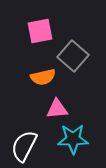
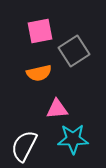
gray square: moved 1 px right, 5 px up; rotated 16 degrees clockwise
orange semicircle: moved 4 px left, 4 px up
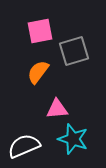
gray square: rotated 16 degrees clockwise
orange semicircle: moved 1 px left, 1 px up; rotated 140 degrees clockwise
cyan star: rotated 20 degrees clockwise
white semicircle: rotated 40 degrees clockwise
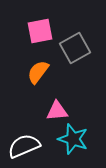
gray square: moved 1 px right, 3 px up; rotated 12 degrees counterclockwise
pink triangle: moved 2 px down
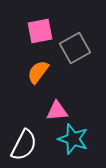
white semicircle: moved 1 px up; rotated 140 degrees clockwise
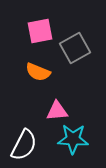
orange semicircle: rotated 105 degrees counterclockwise
cyan star: rotated 16 degrees counterclockwise
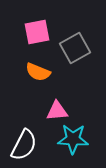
pink square: moved 3 px left, 1 px down
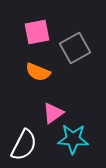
pink triangle: moved 4 px left, 2 px down; rotated 30 degrees counterclockwise
